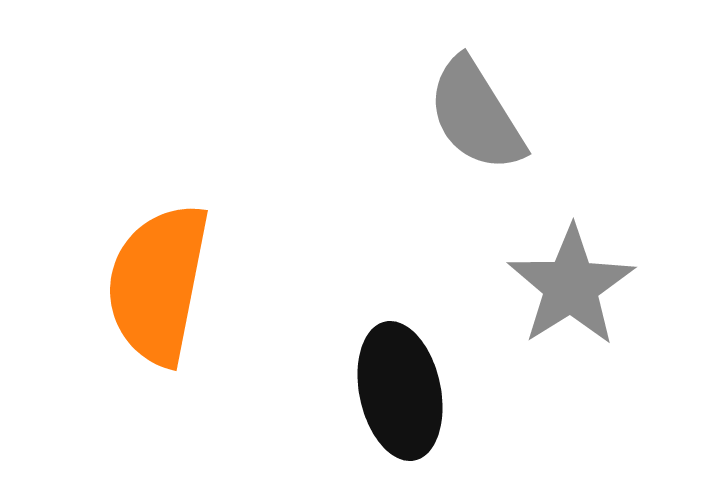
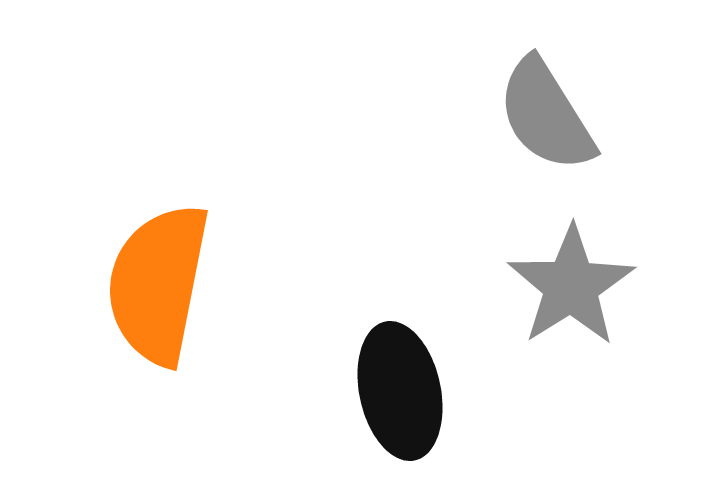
gray semicircle: moved 70 px right
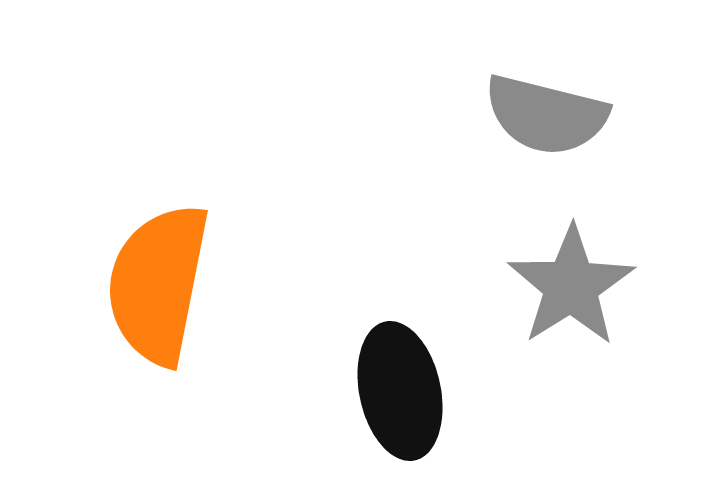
gray semicircle: rotated 44 degrees counterclockwise
